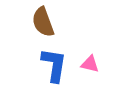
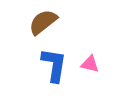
brown semicircle: rotated 72 degrees clockwise
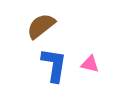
brown semicircle: moved 2 px left, 4 px down
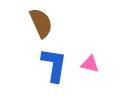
brown semicircle: moved 3 px up; rotated 104 degrees clockwise
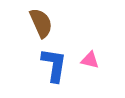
pink triangle: moved 4 px up
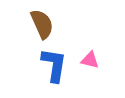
brown semicircle: moved 1 px right, 1 px down
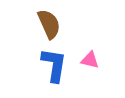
brown semicircle: moved 7 px right
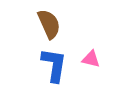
pink triangle: moved 1 px right, 1 px up
